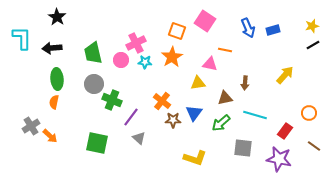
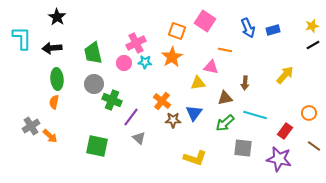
pink circle: moved 3 px right, 3 px down
pink triangle: moved 1 px right, 3 px down
green arrow: moved 4 px right
green square: moved 3 px down
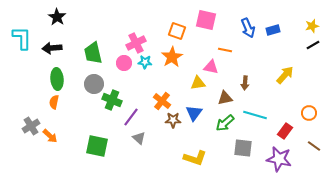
pink square: moved 1 px right, 1 px up; rotated 20 degrees counterclockwise
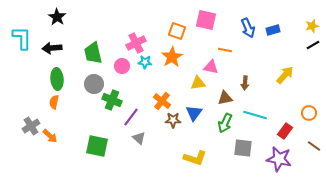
pink circle: moved 2 px left, 3 px down
green arrow: rotated 24 degrees counterclockwise
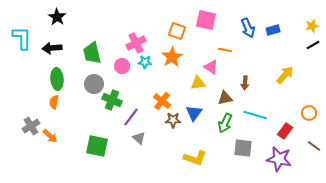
green trapezoid: moved 1 px left
pink triangle: rotated 21 degrees clockwise
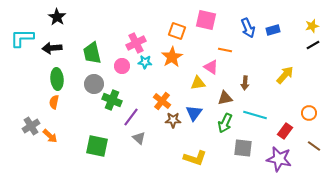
cyan L-shape: rotated 90 degrees counterclockwise
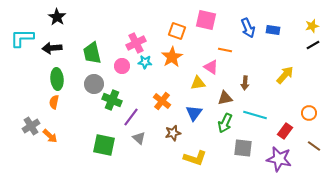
blue rectangle: rotated 24 degrees clockwise
brown star: moved 13 px down; rotated 14 degrees counterclockwise
green square: moved 7 px right, 1 px up
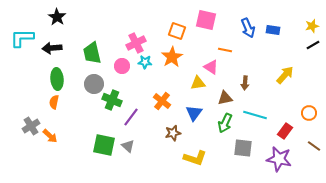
gray triangle: moved 11 px left, 8 px down
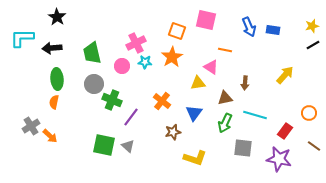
blue arrow: moved 1 px right, 1 px up
brown star: moved 1 px up
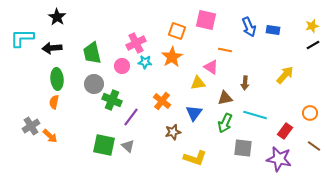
orange circle: moved 1 px right
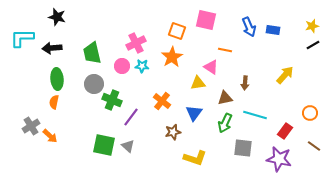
black star: rotated 18 degrees counterclockwise
cyan star: moved 3 px left, 4 px down
